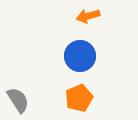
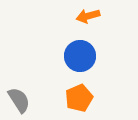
gray semicircle: moved 1 px right
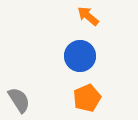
orange arrow: rotated 55 degrees clockwise
orange pentagon: moved 8 px right
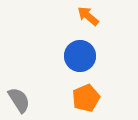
orange pentagon: moved 1 px left
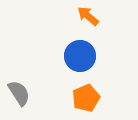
gray semicircle: moved 7 px up
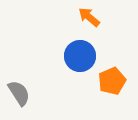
orange arrow: moved 1 px right, 1 px down
orange pentagon: moved 26 px right, 17 px up
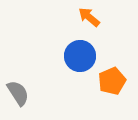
gray semicircle: moved 1 px left
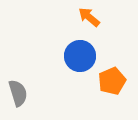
gray semicircle: rotated 16 degrees clockwise
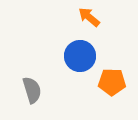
orange pentagon: moved 1 px down; rotated 24 degrees clockwise
gray semicircle: moved 14 px right, 3 px up
